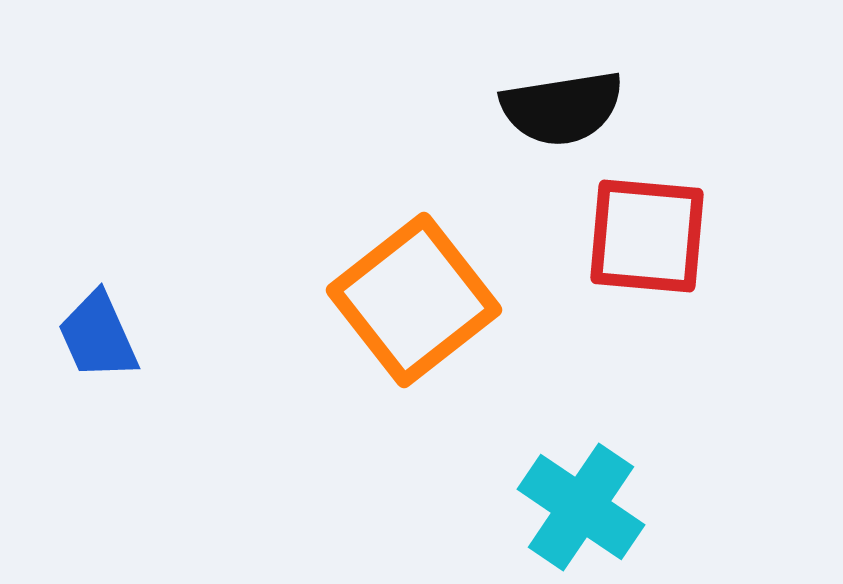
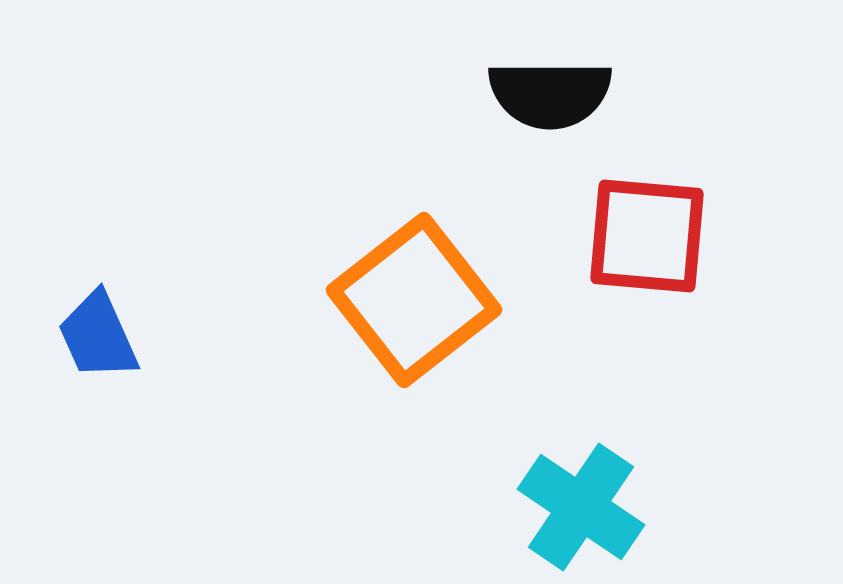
black semicircle: moved 12 px left, 14 px up; rotated 9 degrees clockwise
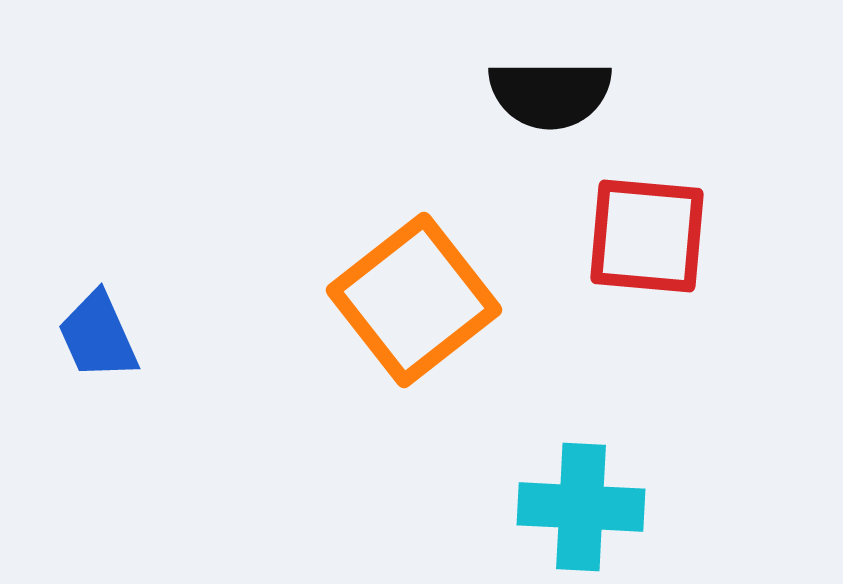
cyan cross: rotated 31 degrees counterclockwise
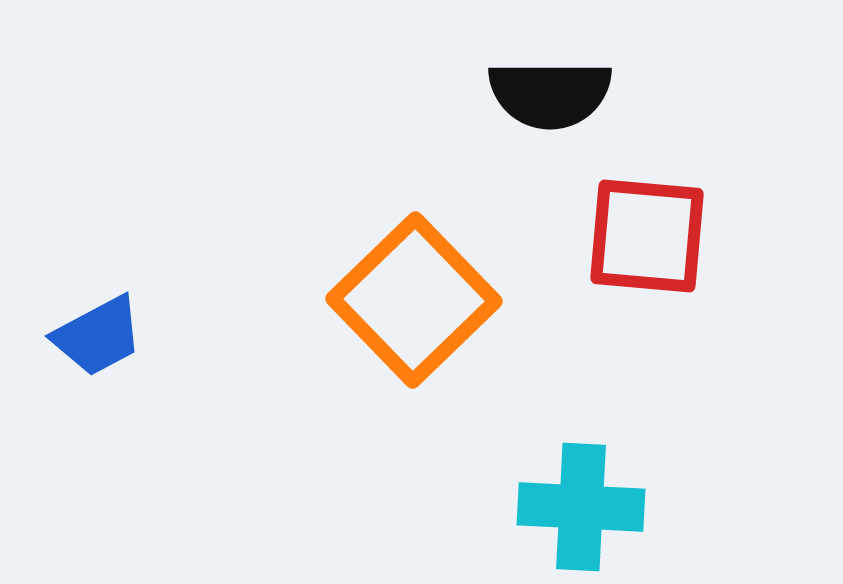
orange square: rotated 6 degrees counterclockwise
blue trapezoid: rotated 94 degrees counterclockwise
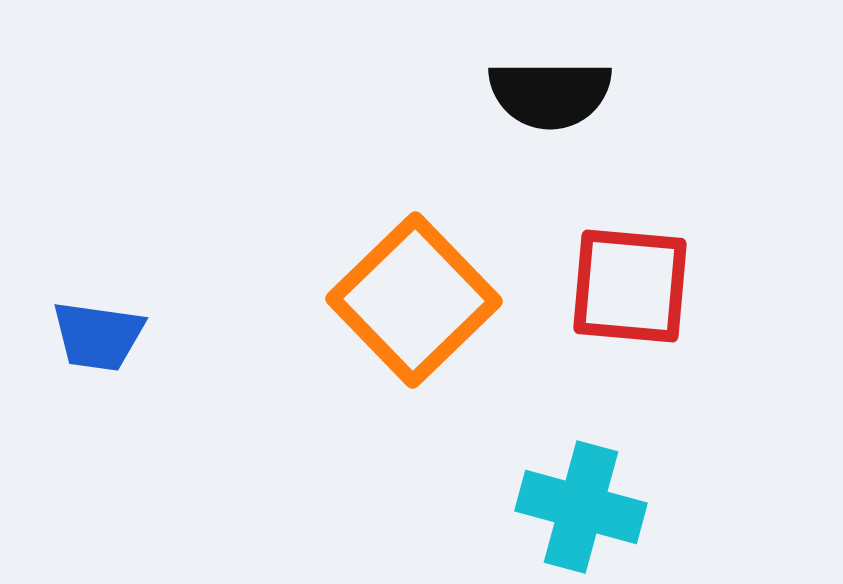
red square: moved 17 px left, 50 px down
blue trapezoid: rotated 36 degrees clockwise
cyan cross: rotated 12 degrees clockwise
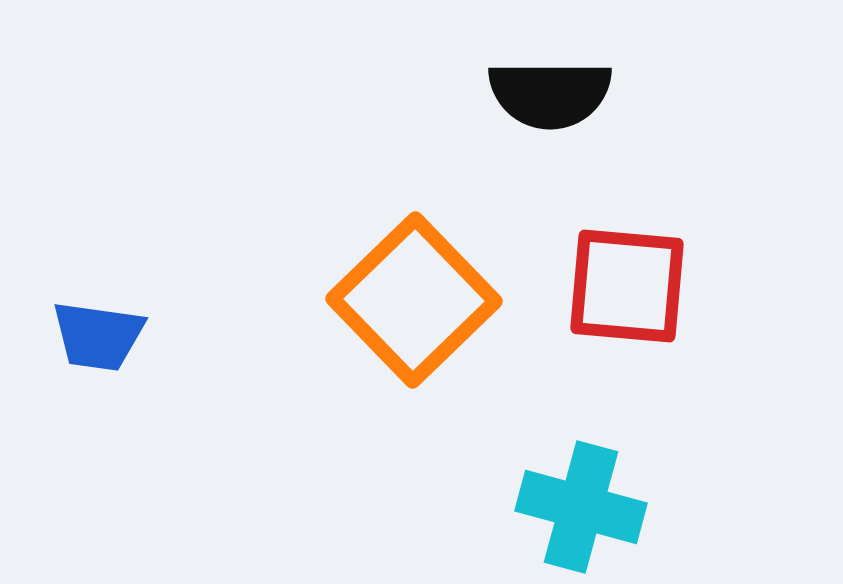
red square: moved 3 px left
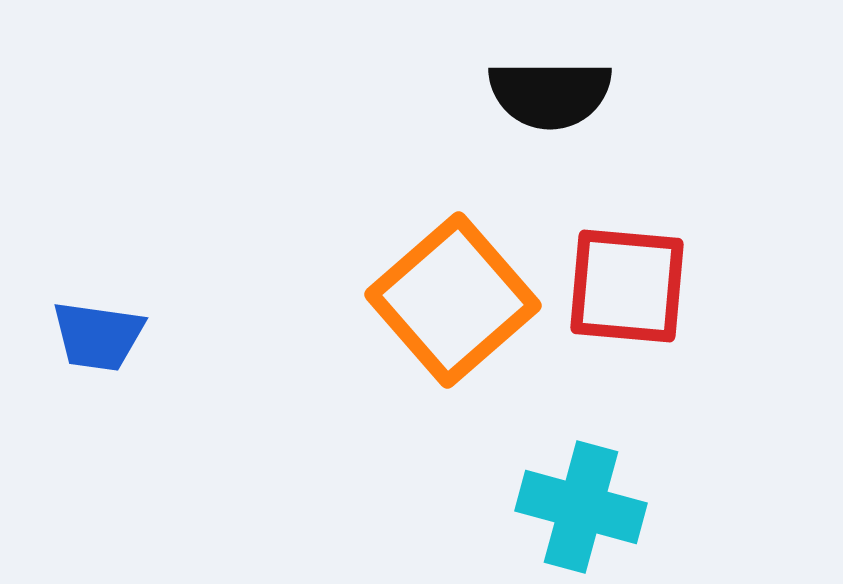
orange square: moved 39 px right; rotated 3 degrees clockwise
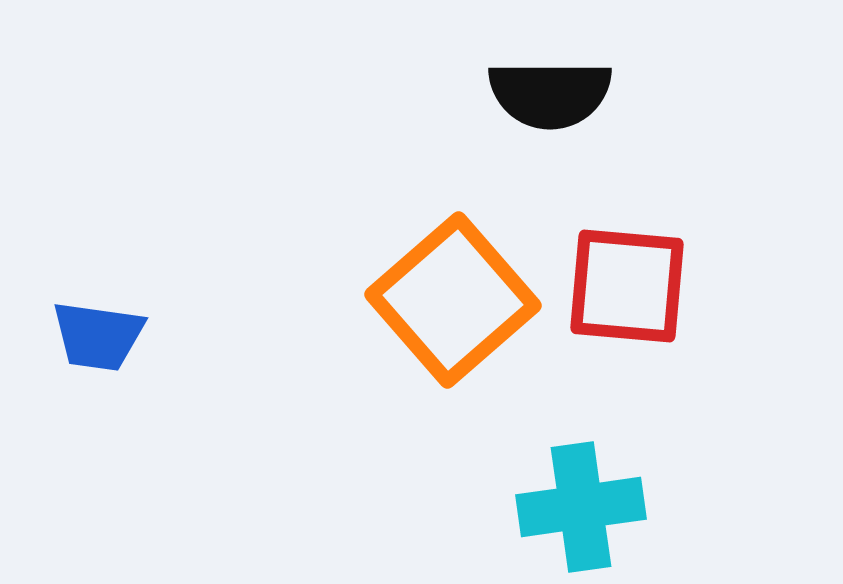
cyan cross: rotated 23 degrees counterclockwise
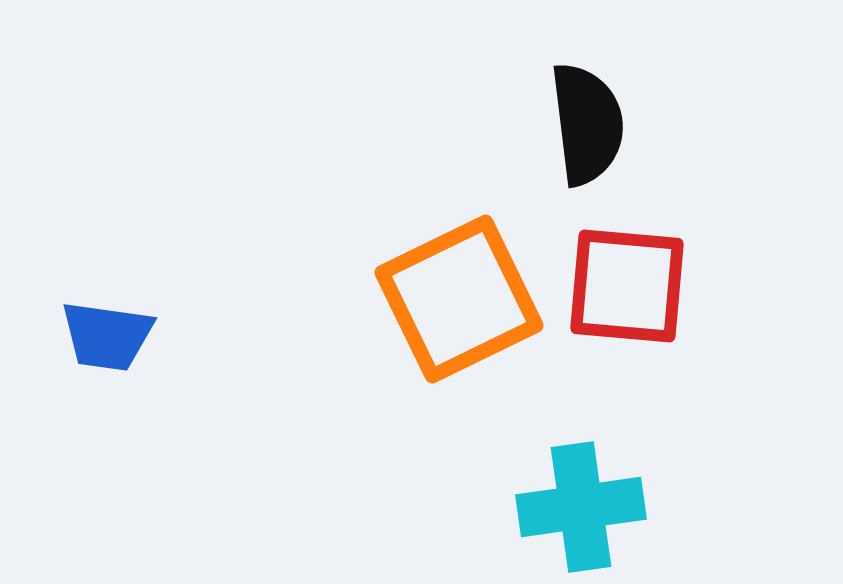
black semicircle: moved 37 px right, 30 px down; rotated 97 degrees counterclockwise
orange square: moved 6 px right, 1 px up; rotated 15 degrees clockwise
blue trapezoid: moved 9 px right
